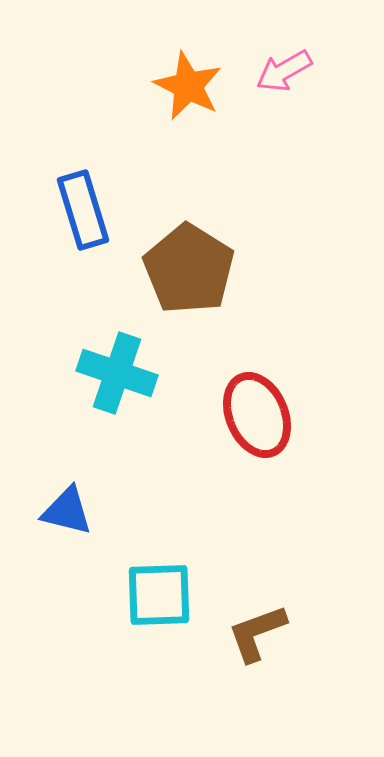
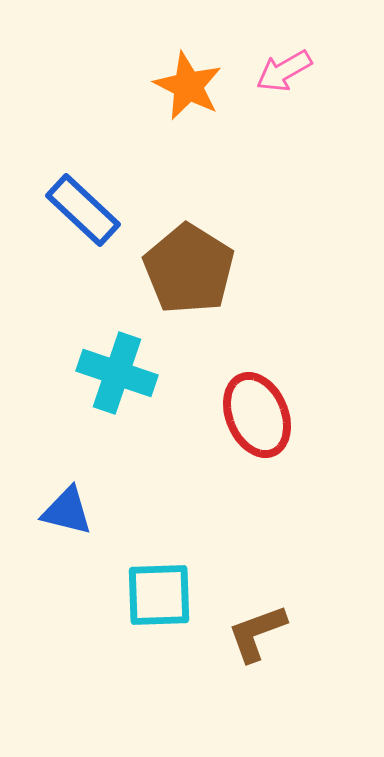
blue rectangle: rotated 30 degrees counterclockwise
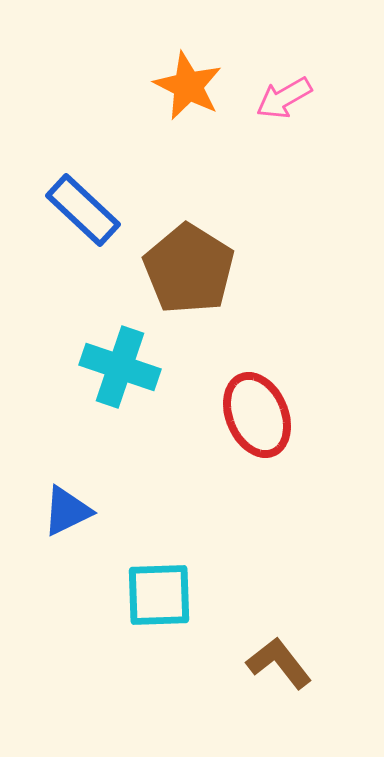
pink arrow: moved 27 px down
cyan cross: moved 3 px right, 6 px up
blue triangle: rotated 40 degrees counterclockwise
brown L-shape: moved 22 px right, 30 px down; rotated 72 degrees clockwise
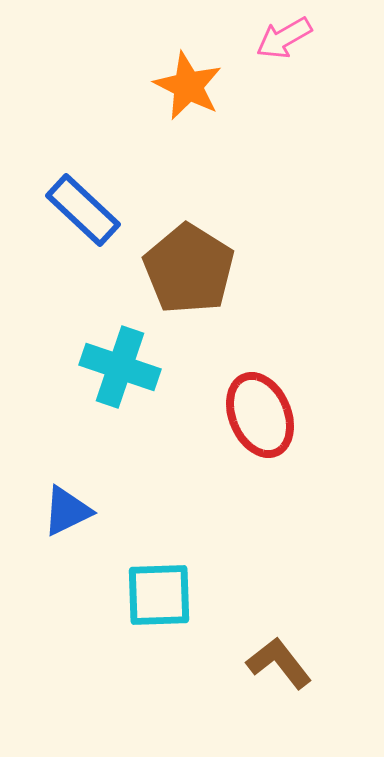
pink arrow: moved 60 px up
red ellipse: moved 3 px right
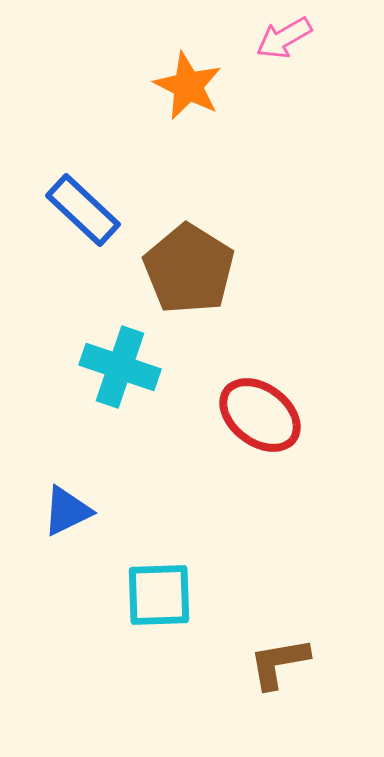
red ellipse: rotated 30 degrees counterclockwise
brown L-shape: rotated 62 degrees counterclockwise
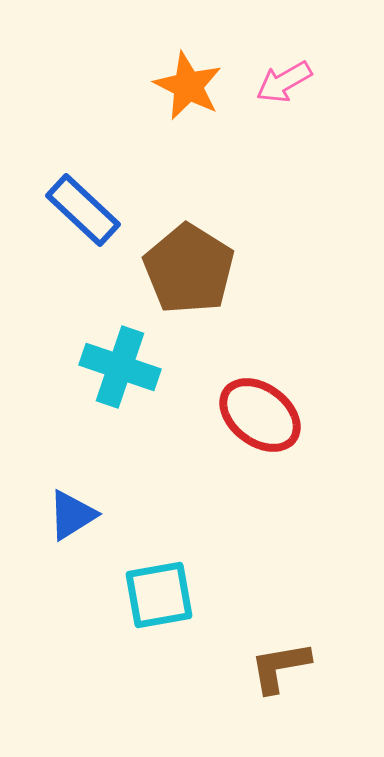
pink arrow: moved 44 px down
blue triangle: moved 5 px right, 4 px down; rotated 6 degrees counterclockwise
cyan square: rotated 8 degrees counterclockwise
brown L-shape: moved 1 px right, 4 px down
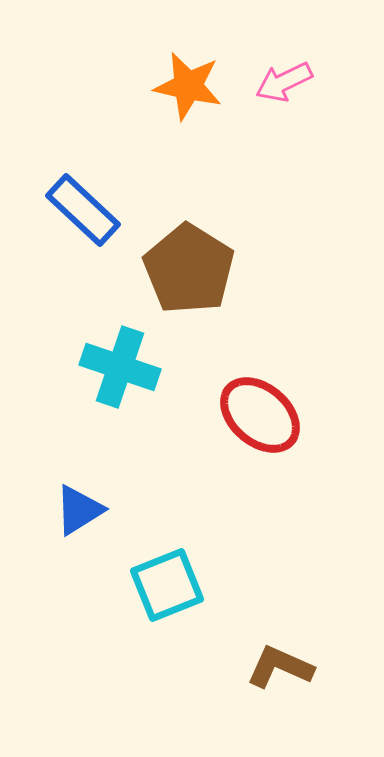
pink arrow: rotated 4 degrees clockwise
orange star: rotated 14 degrees counterclockwise
red ellipse: rotated 4 degrees clockwise
blue triangle: moved 7 px right, 5 px up
cyan square: moved 8 px right, 10 px up; rotated 12 degrees counterclockwise
brown L-shape: rotated 34 degrees clockwise
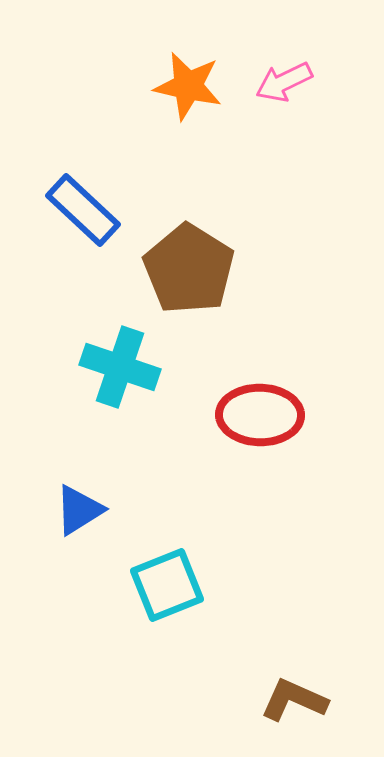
red ellipse: rotated 40 degrees counterclockwise
brown L-shape: moved 14 px right, 33 px down
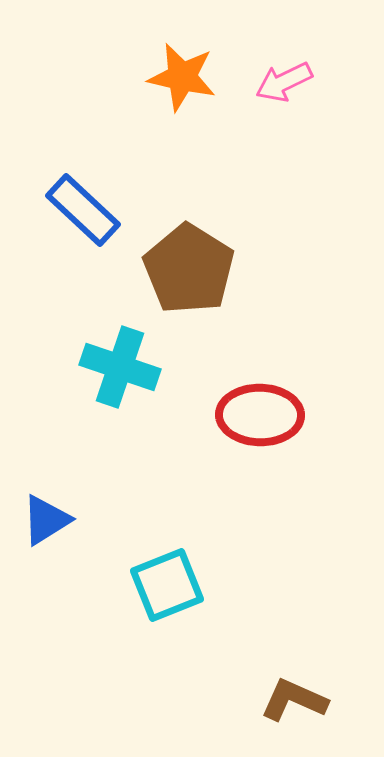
orange star: moved 6 px left, 9 px up
blue triangle: moved 33 px left, 10 px down
